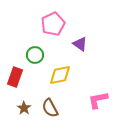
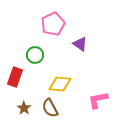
yellow diamond: moved 9 px down; rotated 15 degrees clockwise
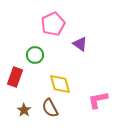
yellow diamond: rotated 70 degrees clockwise
brown star: moved 2 px down
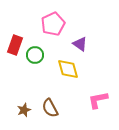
red rectangle: moved 32 px up
yellow diamond: moved 8 px right, 15 px up
brown star: rotated 16 degrees clockwise
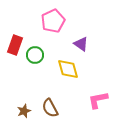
pink pentagon: moved 3 px up
purple triangle: moved 1 px right
brown star: moved 1 px down
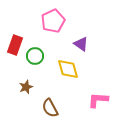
green circle: moved 1 px down
pink L-shape: rotated 15 degrees clockwise
brown star: moved 2 px right, 24 px up
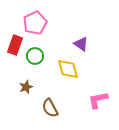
pink pentagon: moved 18 px left, 2 px down
pink L-shape: rotated 15 degrees counterclockwise
